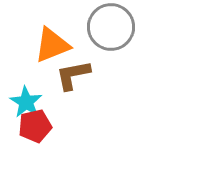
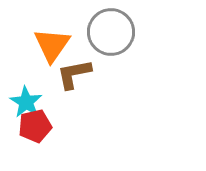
gray circle: moved 5 px down
orange triangle: rotated 33 degrees counterclockwise
brown L-shape: moved 1 px right, 1 px up
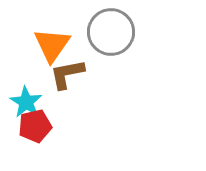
brown L-shape: moved 7 px left
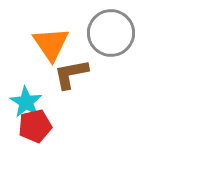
gray circle: moved 1 px down
orange triangle: moved 1 px left, 1 px up; rotated 9 degrees counterclockwise
brown L-shape: moved 4 px right
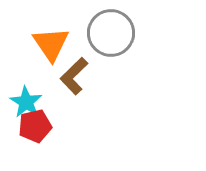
brown L-shape: moved 3 px right, 2 px down; rotated 33 degrees counterclockwise
